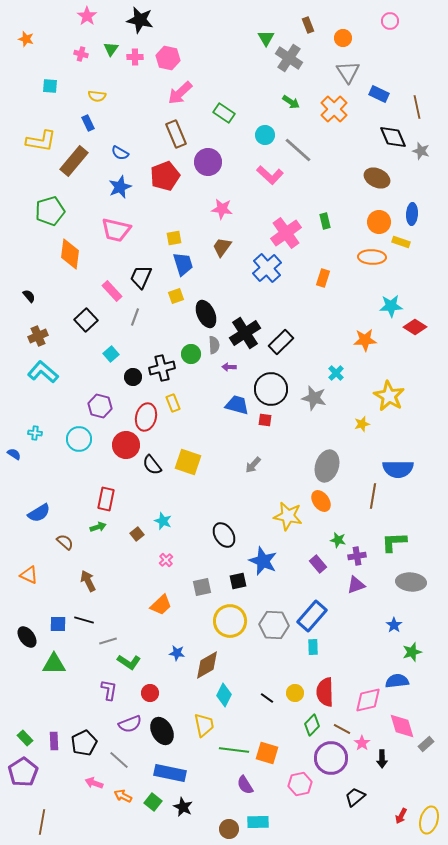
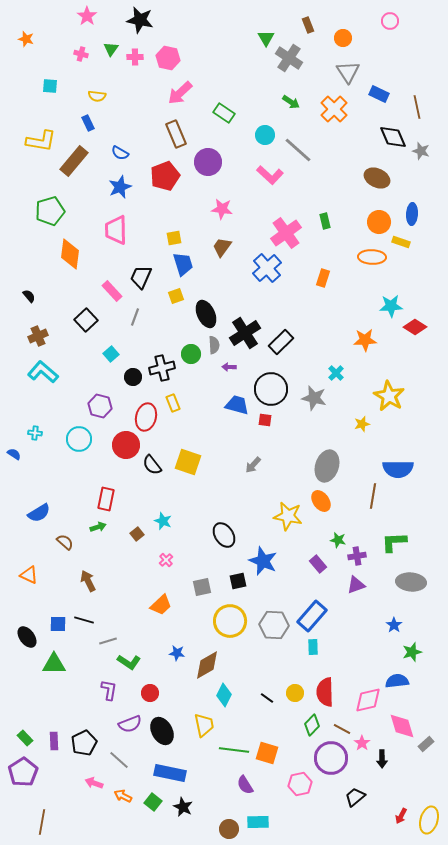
pink trapezoid at (116, 230): rotated 76 degrees clockwise
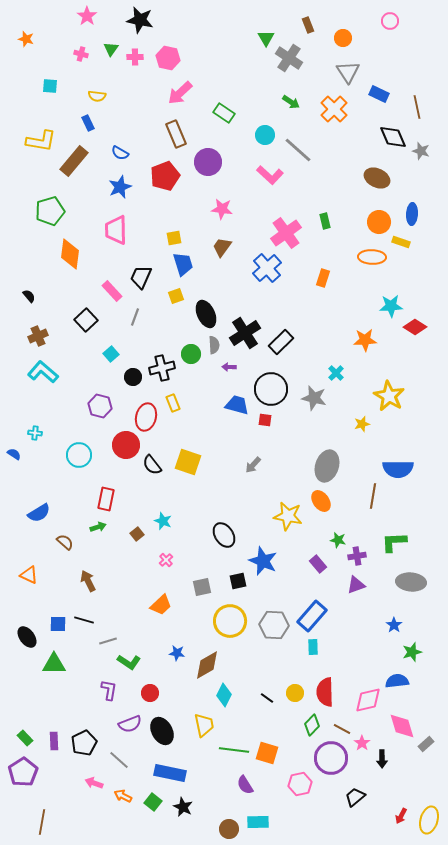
cyan circle at (79, 439): moved 16 px down
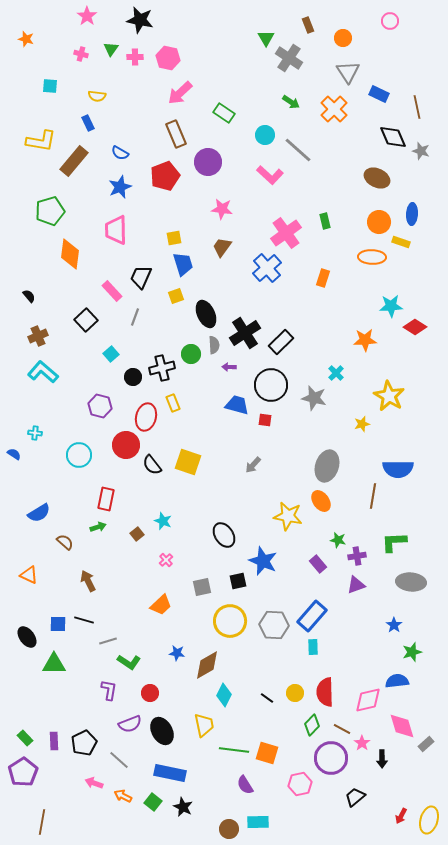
black circle at (271, 389): moved 4 px up
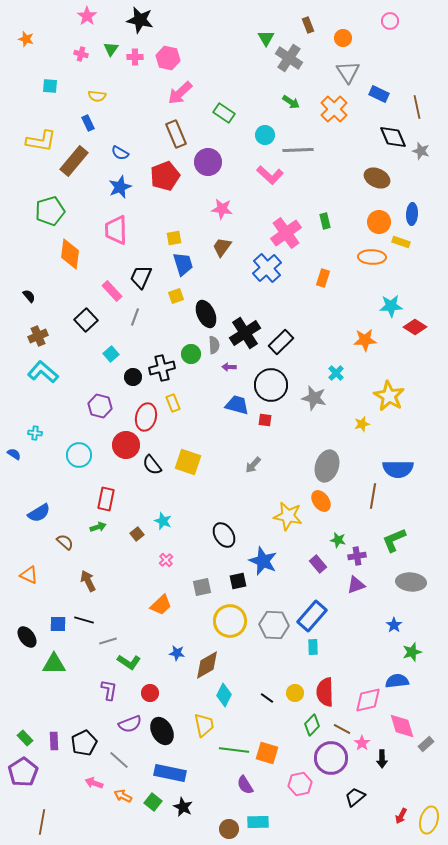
gray line at (298, 150): rotated 44 degrees counterclockwise
green L-shape at (394, 542): moved 2 px up; rotated 20 degrees counterclockwise
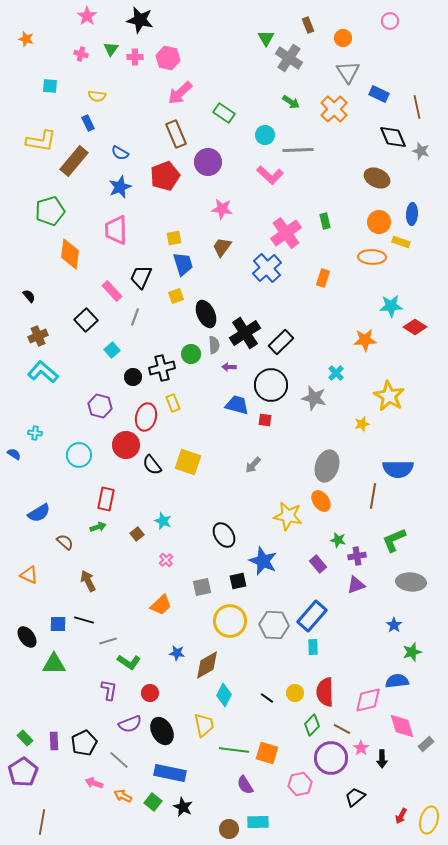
cyan square at (111, 354): moved 1 px right, 4 px up
pink star at (362, 743): moved 1 px left, 5 px down
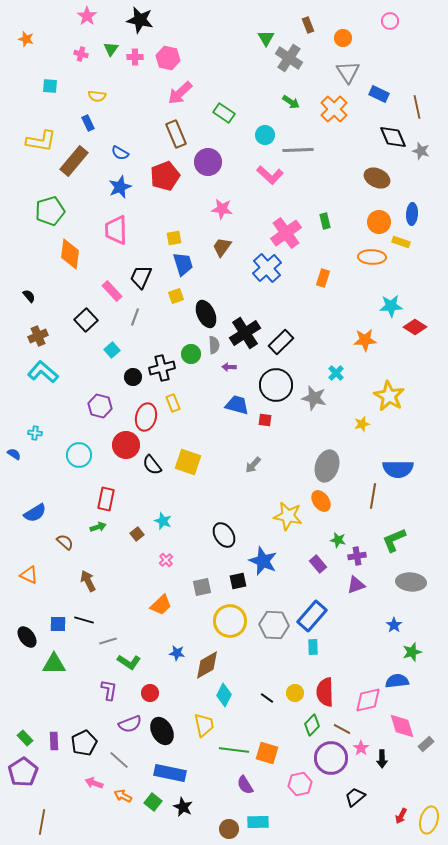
black circle at (271, 385): moved 5 px right
blue semicircle at (39, 513): moved 4 px left
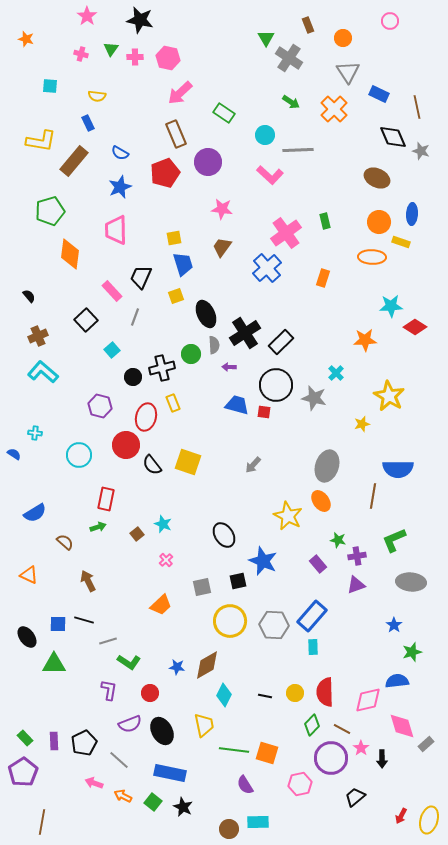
red pentagon at (165, 176): moved 3 px up
red square at (265, 420): moved 1 px left, 8 px up
yellow star at (288, 516): rotated 16 degrees clockwise
cyan star at (163, 521): moved 3 px down
blue star at (177, 653): moved 14 px down
black line at (267, 698): moved 2 px left, 2 px up; rotated 24 degrees counterclockwise
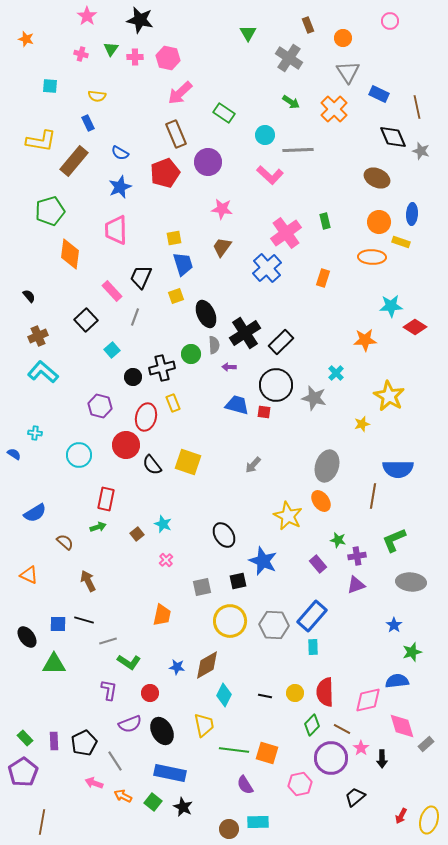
green triangle at (266, 38): moved 18 px left, 5 px up
orange trapezoid at (161, 605): moved 1 px right, 10 px down; rotated 35 degrees counterclockwise
gray line at (119, 760): moved 4 px left, 1 px down; rotated 15 degrees clockwise
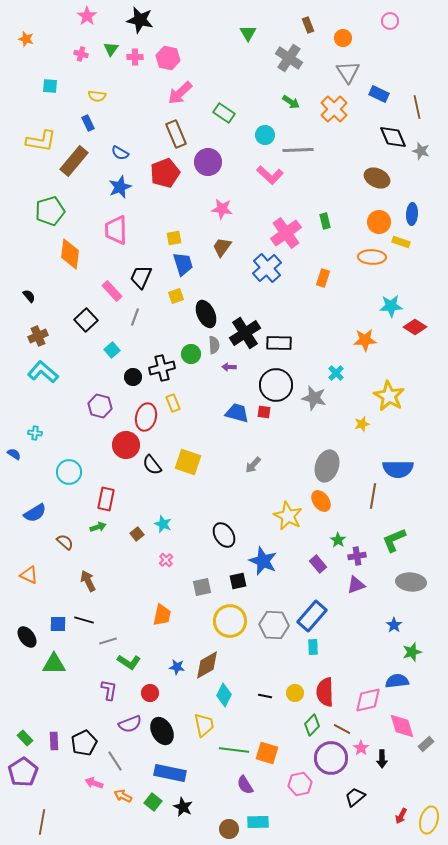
black rectangle at (281, 342): moved 2 px left, 1 px down; rotated 45 degrees clockwise
blue trapezoid at (237, 405): moved 8 px down
cyan circle at (79, 455): moved 10 px left, 17 px down
green star at (338, 540): rotated 21 degrees clockwise
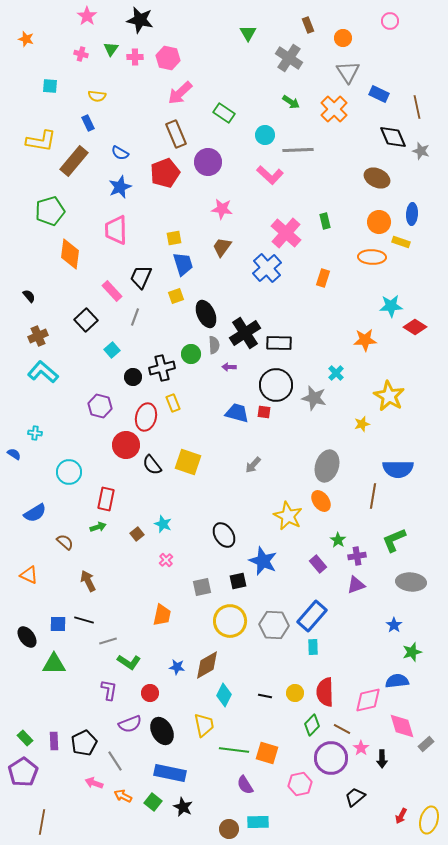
pink cross at (286, 233): rotated 12 degrees counterclockwise
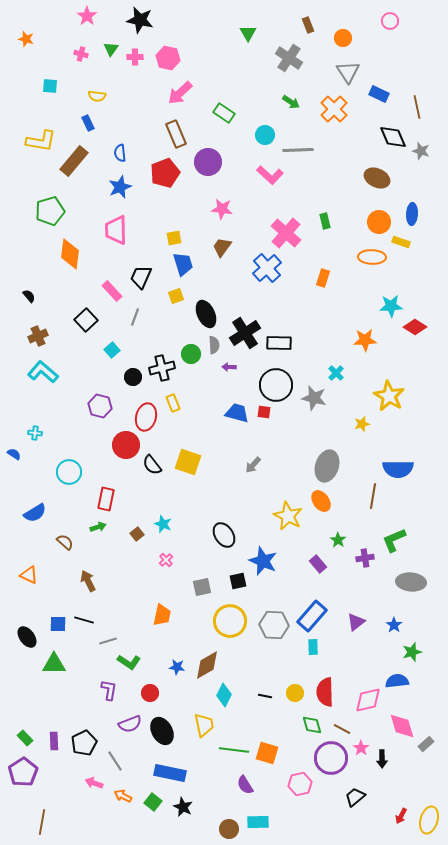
blue semicircle at (120, 153): rotated 54 degrees clockwise
purple cross at (357, 556): moved 8 px right, 2 px down
purple triangle at (356, 585): moved 37 px down; rotated 18 degrees counterclockwise
green diamond at (312, 725): rotated 60 degrees counterclockwise
